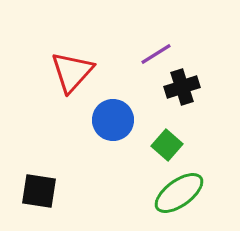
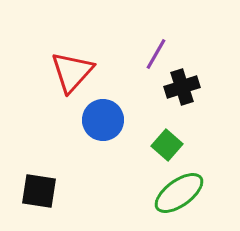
purple line: rotated 28 degrees counterclockwise
blue circle: moved 10 px left
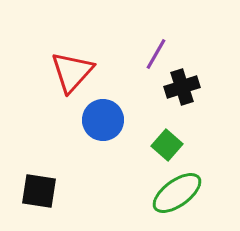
green ellipse: moved 2 px left
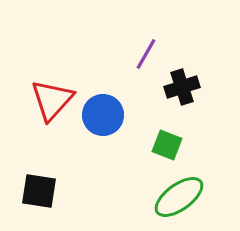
purple line: moved 10 px left
red triangle: moved 20 px left, 28 px down
blue circle: moved 5 px up
green square: rotated 20 degrees counterclockwise
green ellipse: moved 2 px right, 4 px down
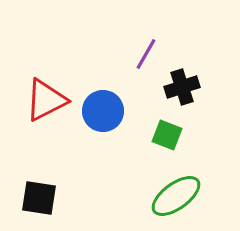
red triangle: moved 6 px left; rotated 21 degrees clockwise
blue circle: moved 4 px up
green square: moved 10 px up
black square: moved 7 px down
green ellipse: moved 3 px left, 1 px up
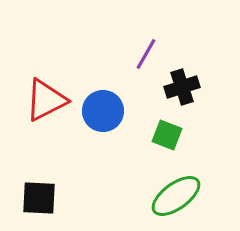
black square: rotated 6 degrees counterclockwise
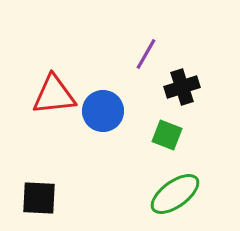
red triangle: moved 8 px right, 5 px up; rotated 21 degrees clockwise
green ellipse: moved 1 px left, 2 px up
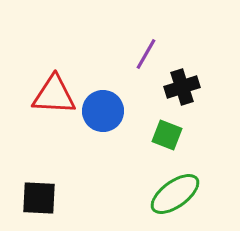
red triangle: rotated 9 degrees clockwise
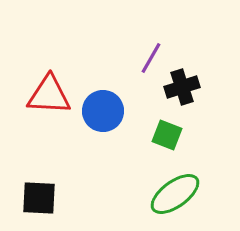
purple line: moved 5 px right, 4 px down
red triangle: moved 5 px left
